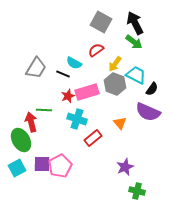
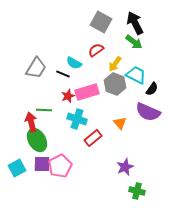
green ellipse: moved 16 px right
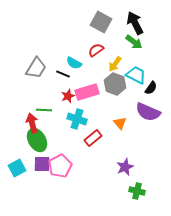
black semicircle: moved 1 px left, 1 px up
red arrow: moved 1 px right, 1 px down
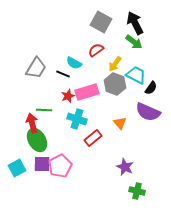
purple star: rotated 24 degrees counterclockwise
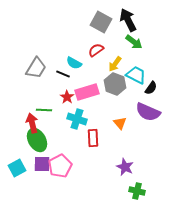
black arrow: moved 7 px left, 3 px up
red star: moved 1 px left, 1 px down; rotated 16 degrees counterclockwise
red rectangle: rotated 54 degrees counterclockwise
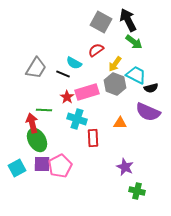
black semicircle: rotated 40 degrees clockwise
orange triangle: rotated 48 degrees counterclockwise
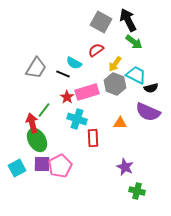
green line: rotated 56 degrees counterclockwise
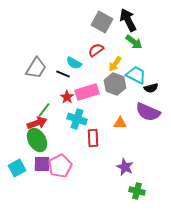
gray square: moved 1 px right
red arrow: moved 5 px right; rotated 84 degrees clockwise
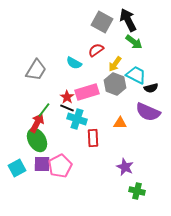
gray trapezoid: moved 2 px down
black line: moved 4 px right, 34 px down
red arrow: rotated 42 degrees counterclockwise
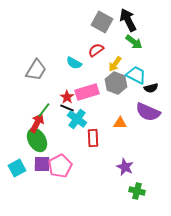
gray hexagon: moved 1 px right, 1 px up
cyan cross: rotated 18 degrees clockwise
